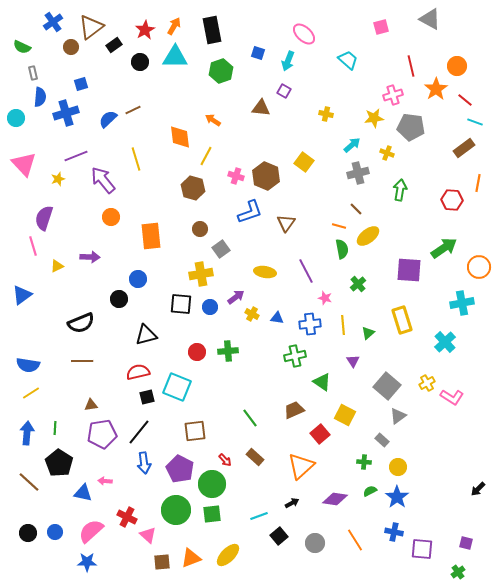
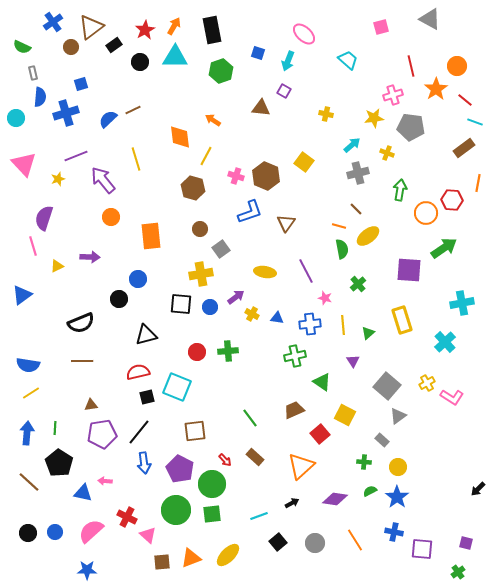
orange circle at (479, 267): moved 53 px left, 54 px up
black square at (279, 536): moved 1 px left, 6 px down
blue star at (87, 562): moved 8 px down
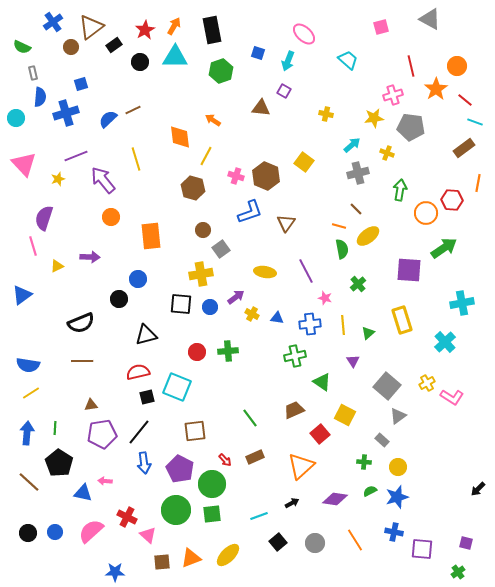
brown circle at (200, 229): moved 3 px right, 1 px down
brown rectangle at (255, 457): rotated 66 degrees counterclockwise
blue star at (397, 497): rotated 20 degrees clockwise
blue star at (87, 570): moved 28 px right, 2 px down
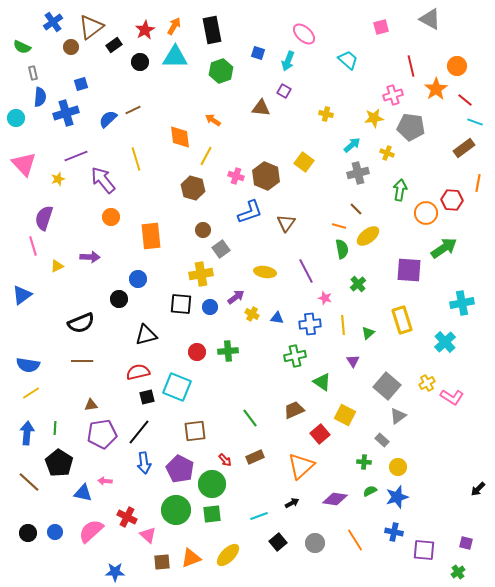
purple square at (422, 549): moved 2 px right, 1 px down
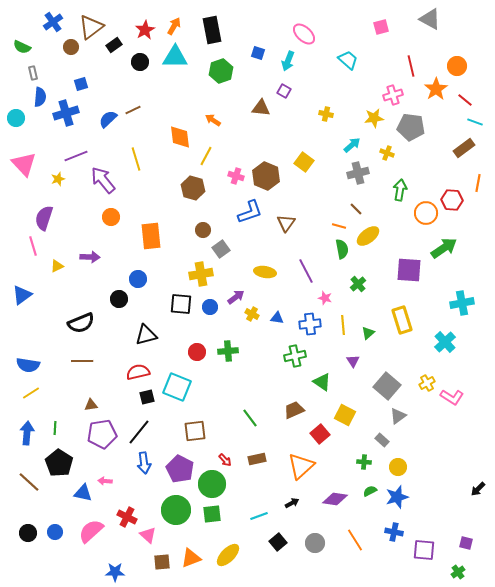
brown rectangle at (255, 457): moved 2 px right, 2 px down; rotated 12 degrees clockwise
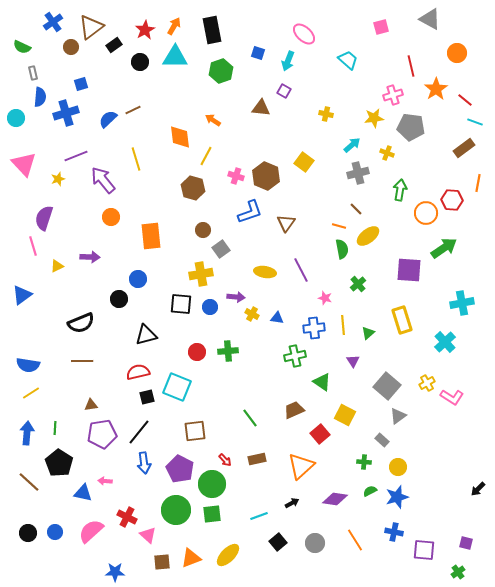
orange circle at (457, 66): moved 13 px up
purple line at (306, 271): moved 5 px left, 1 px up
purple arrow at (236, 297): rotated 42 degrees clockwise
blue cross at (310, 324): moved 4 px right, 4 px down
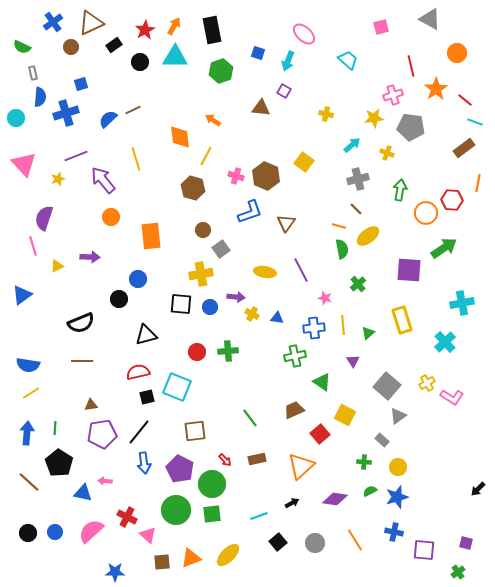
brown triangle at (91, 27): moved 4 px up; rotated 12 degrees clockwise
gray cross at (358, 173): moved 6 px down
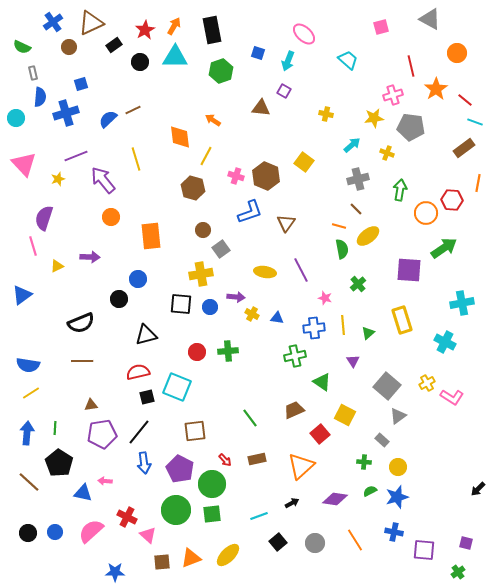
brown circle at (71, 47): moved 2 px left
cyan cross at (445, 342): rotated 20 degrees counterclockwise
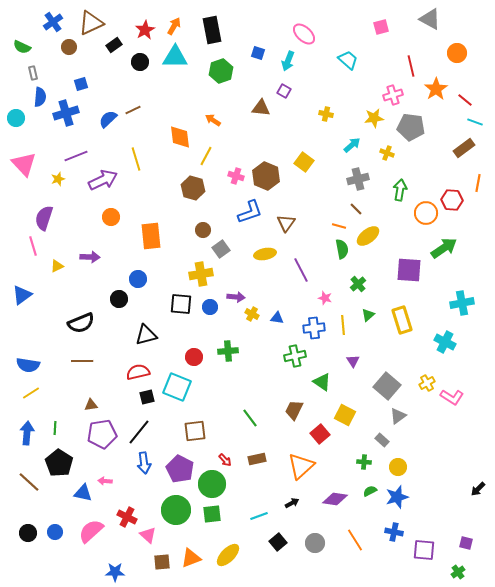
purple arrow at (103, 180): rotated 104 degrees clockwise
yellow ellipse at (265, 272): moved 18 px up; rotated 20 degrees counterclockwise
green triangle at (368, 333): moved 18 px up
red circle at (197, 352): moved 3 px left, 5 px down
brown trapezoid at (294, 410): rotated 40 degrees counterclockwise
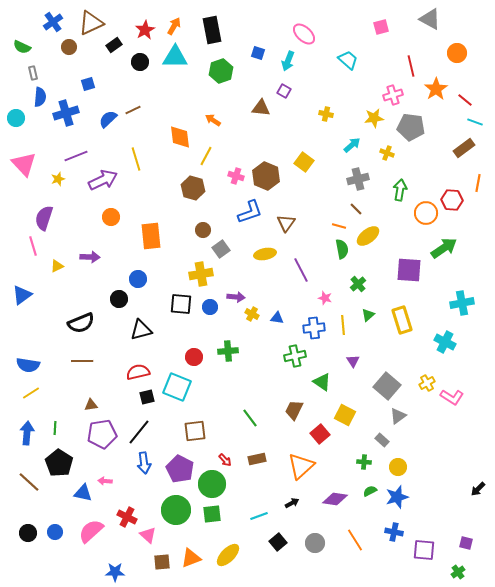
blue square at (81, 84): moved 7 px right
black triangle at (146, 335): moved 5 px left, 5 px up
